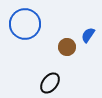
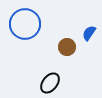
blue semicircle: moved 1 px right, 2 px up
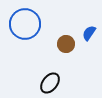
brown circle: moved 1 px left, 3 px up
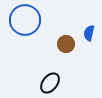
blue circle: moved 4 px up
blue semicircle: rotated 21 degrees counterclockwise
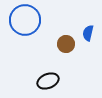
blue semicircle: moved 1 px left
black ellipse: moved 2 px left, 2 px up; rotated 30 degrees clockwise
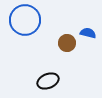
blue semicircle: rotated 91 degrees clockwise
brown circle: moved 1 px right, 1 px up
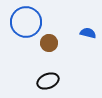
blue circle: moved 1 px right, 2 px down
brown circle: moved 18 px left
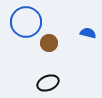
black ellipse: moved 2 px down
